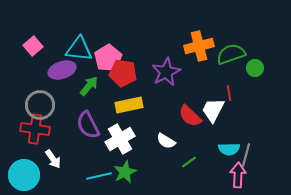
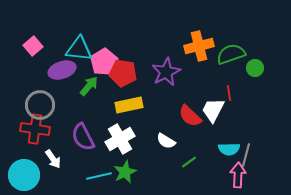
pink pentagon: moved 4 px left, 4 px down
purple semicircle: moved 5 px left, 12 px down
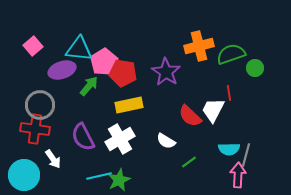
purple star: rotated 12 degrees counterclockwise
green star: moved 6 px left, 8 px down
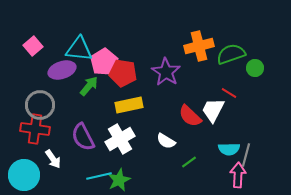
red line: rotated 49 degrees counterclockwise
